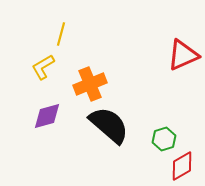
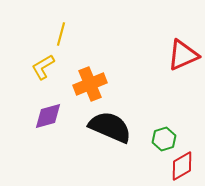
purple diamond: moved 1 px right
black semicircle: moved 1 px right, 2 px down; rotated 18 degrees counterclockwise
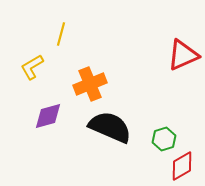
yellow L-shape: moved 11 px left
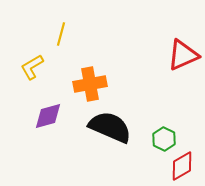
orange cross: rotated 12 degrees clockwise
green hexagon: rotated 15 degrees counterclockwise
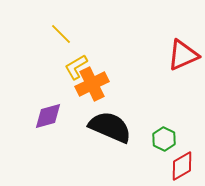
yellow line: rotated 60 degrees counterclockwise
yellow L-shape: moved 44 px right
orange cross: moved 2 px right; rotated 16 degrees counterclockwise
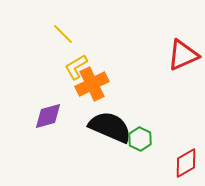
yellow line: moved 2 px right
green hexagon: moved 24 px left
red diamond: moved 4 px right, 3 px up
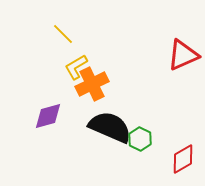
red diamond: moved 3 px left, 4 px up
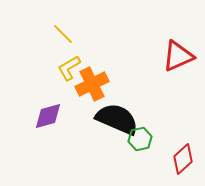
red triangle: moved 5 px left, 1 px down
yellow L-shape: moved 7 px left, 1 px down
black semicircle: moved 7 px right, 8 px up
green hexagon: rotated 20 degrees clockwise
red diamond: rotated 12 degrees counterclockwise
